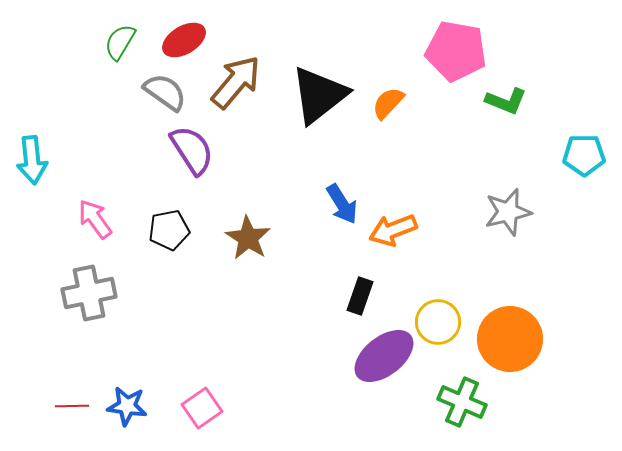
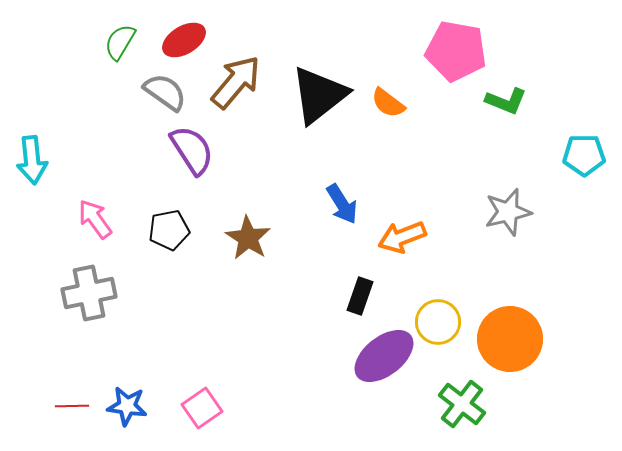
orange semicircle: rotated 96 degrees counterclockwise
orange arrow: moved 9 px right, 7 px down
green cross: moved 2 px down; rotated 15 degrees clockwise
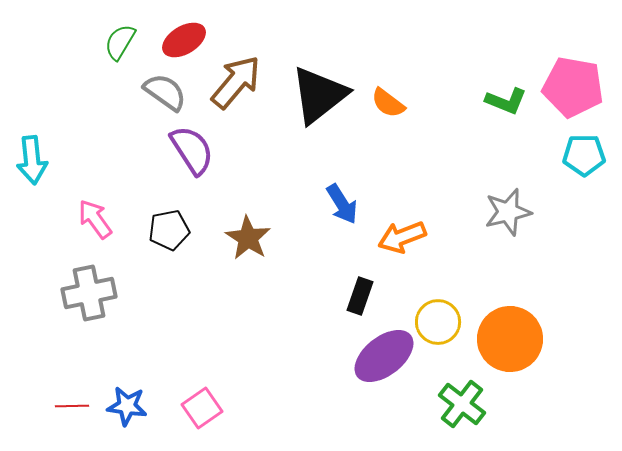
pink pentagon: moved 117 px right, 36 px down
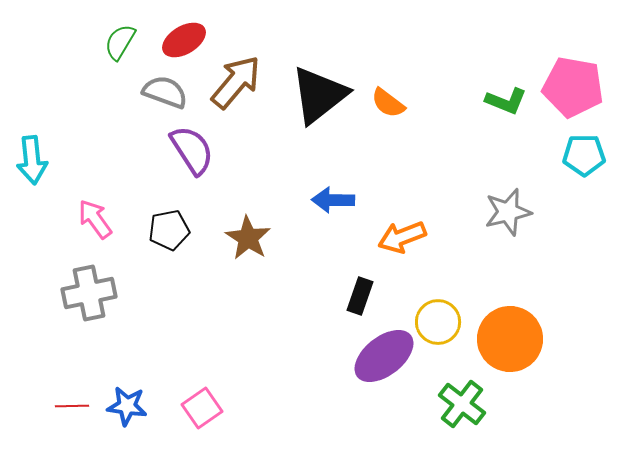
gray semicircle: rotated 15 degrees counterclockwise
blue arrow: moved 9 px left, 4 px up; rotated 123 degrees clockwise
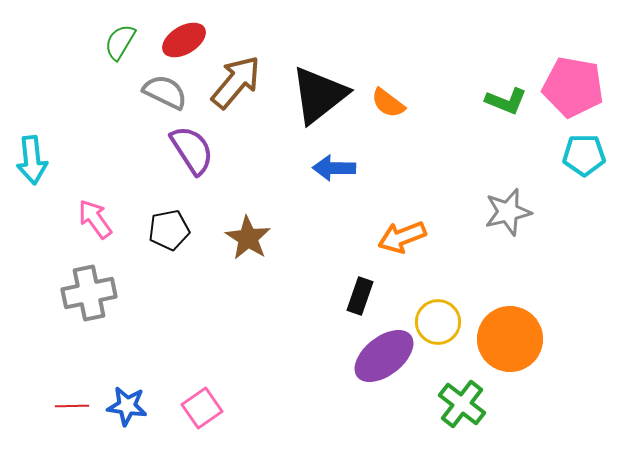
gray semicircle: rotated 6 degrees clockwise
blue arrow: moved 1 px right, 32 px up
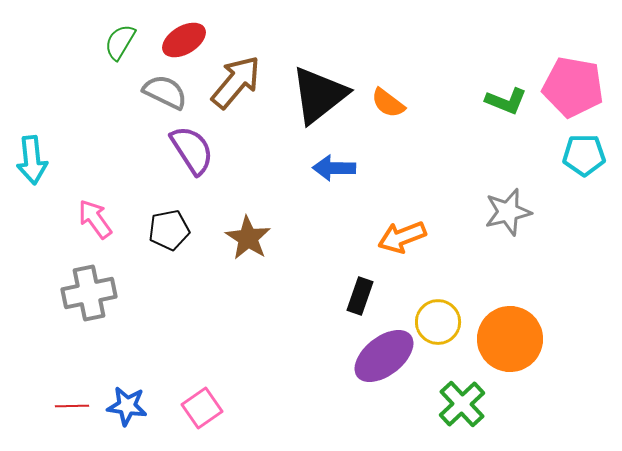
green cross: rotated 9 degrees clockwise
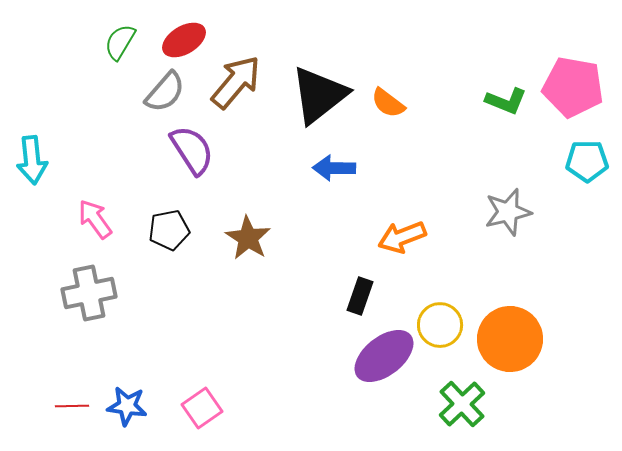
gray semicircle: rotated 105 degrees clockwise
cyan pentagon: moved 3 px right, 6 px down
yellow circle: moved 2 px right, 3 px down
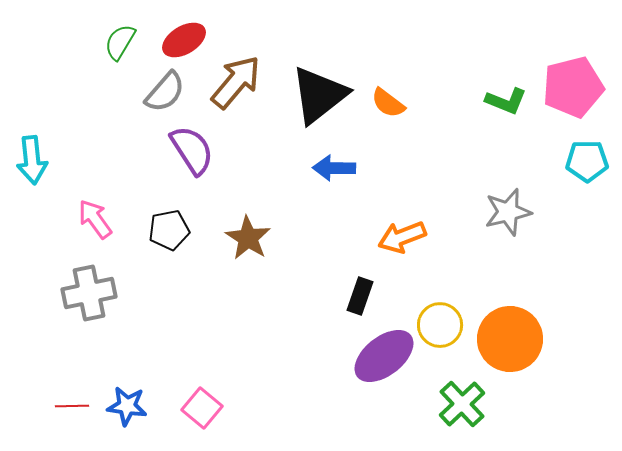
pink pentagon: rotated 24 degrees counterclockwise
pink square: rotated 15 degrees counterclockwise
